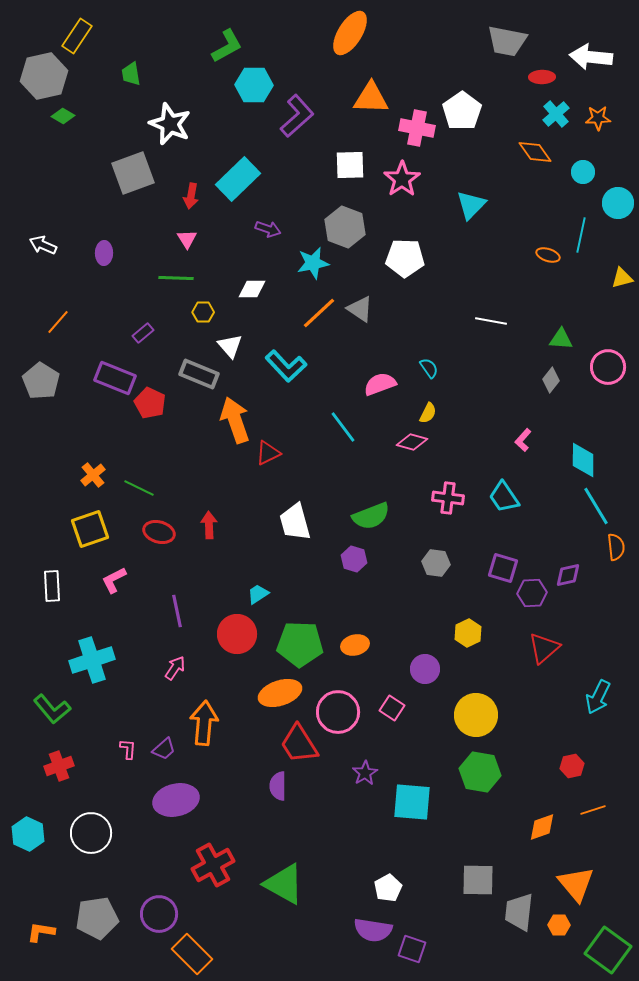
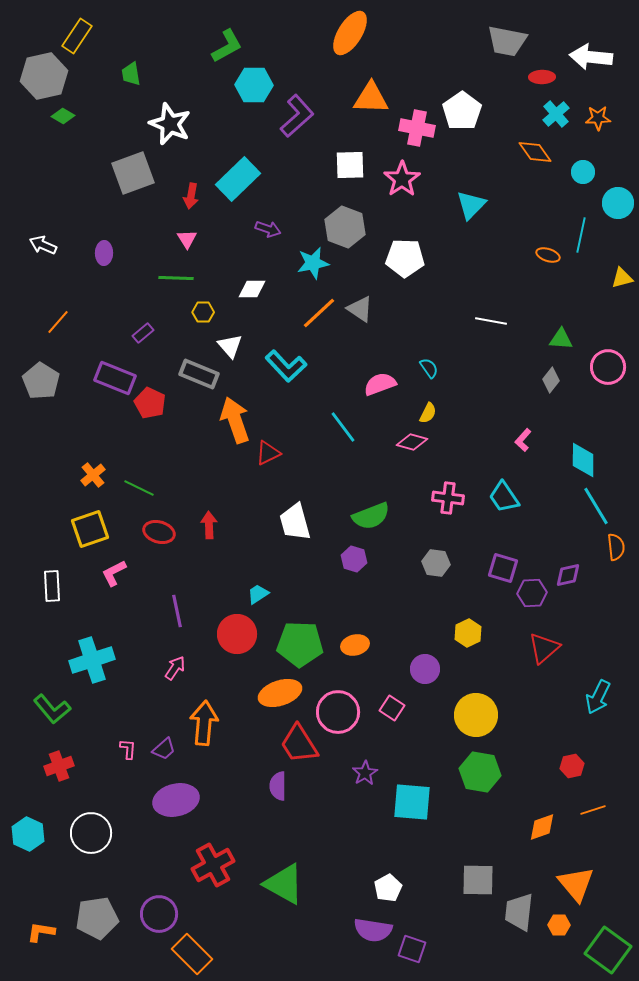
pink L-shape at (114, 580): moved 7 px up
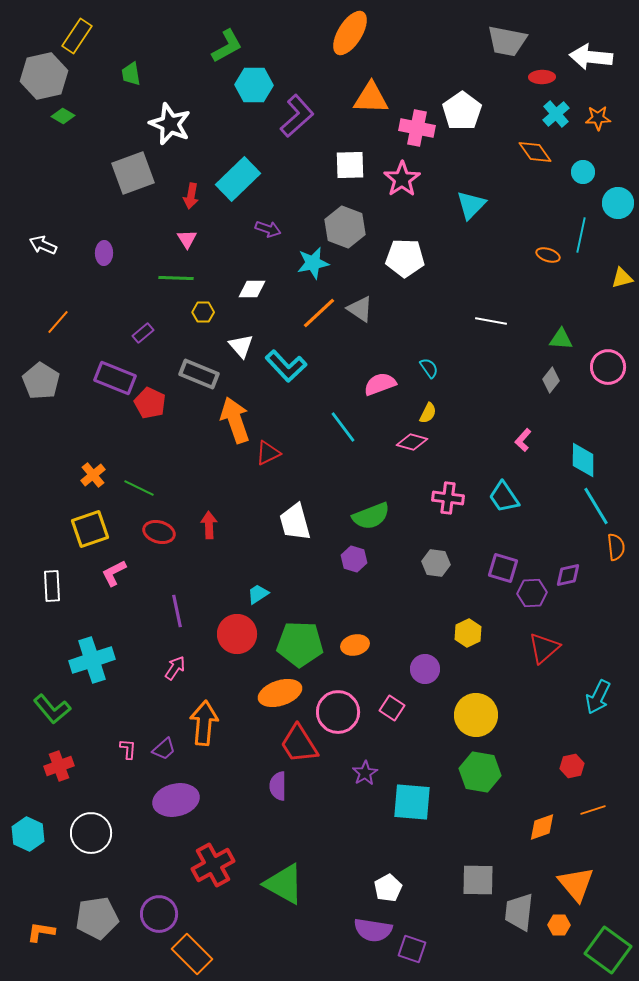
white triangle at (230, 346): moved 11 px right
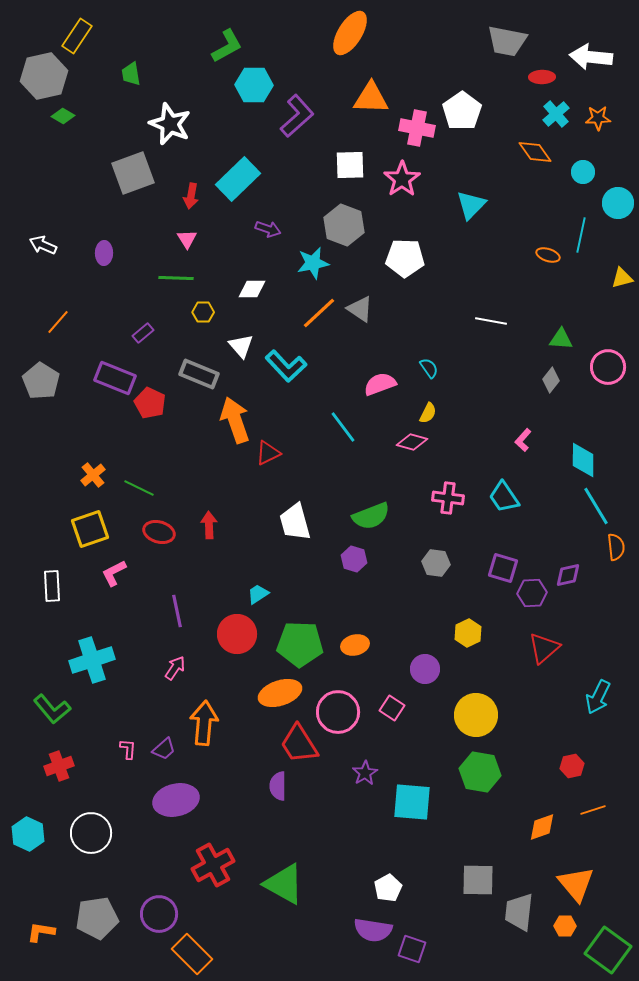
gray hexagon at (345, 227): moved 1 px left, 2 px up
orange hexagon at (559, 925): moved 6 px right, 1 px down
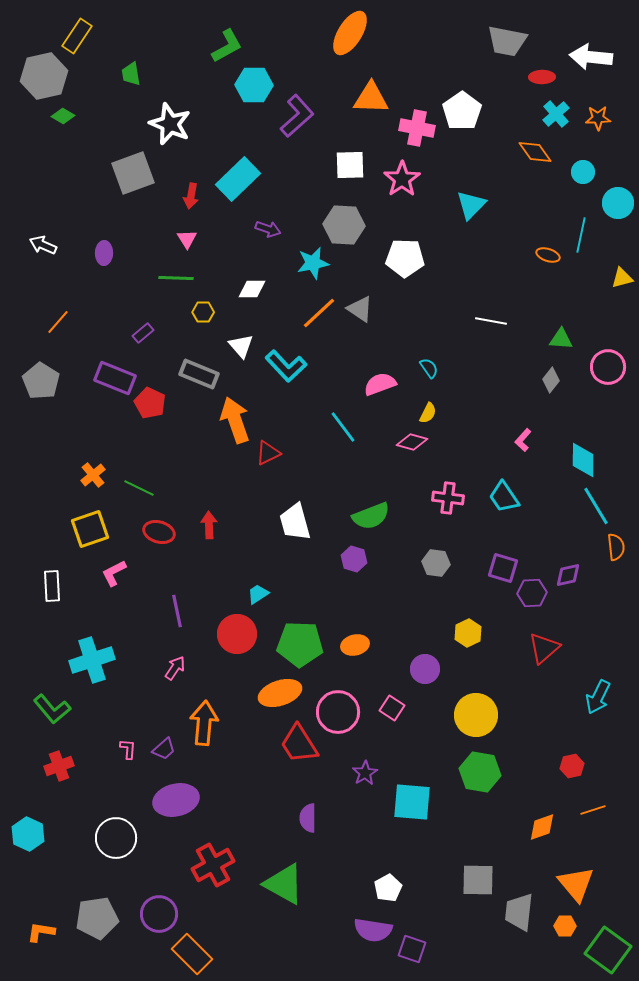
gray hexagon at (344, 225): rotated 18 degrees counterclockwise
purple semicircle at (278, 786): moved 30 px right, 32 px down
white circle at (91, 833): moved 25 px right, 5 px down
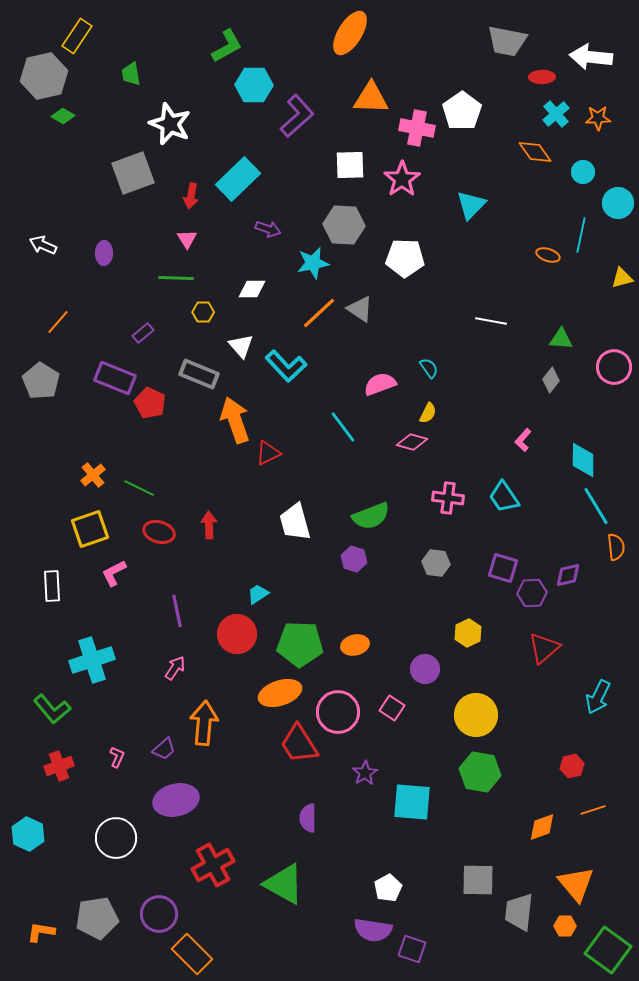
pink circle at (608, 367): moved 6 px right
pink L-shape at (128, 749): moved 11 px left, 8 px down; rotated 20 degrees clockwise
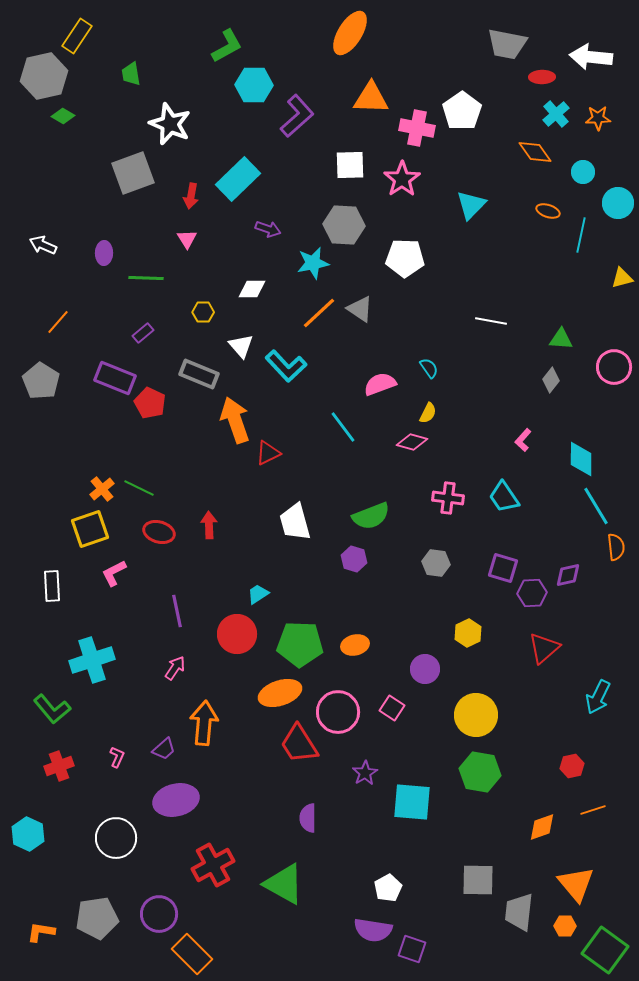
gray trapezoid at (507, 41): moved 3 px down
orange ellipse at (548, 255): moved 44 px up
green line at (176, 278): moved 30 px left
cyan diamond at (583, 460): moved 2 px left, 1 px up
orange cross at (93, 475): moved 9 px right, 14 px down
green square at (608, 950): moved 3 px left
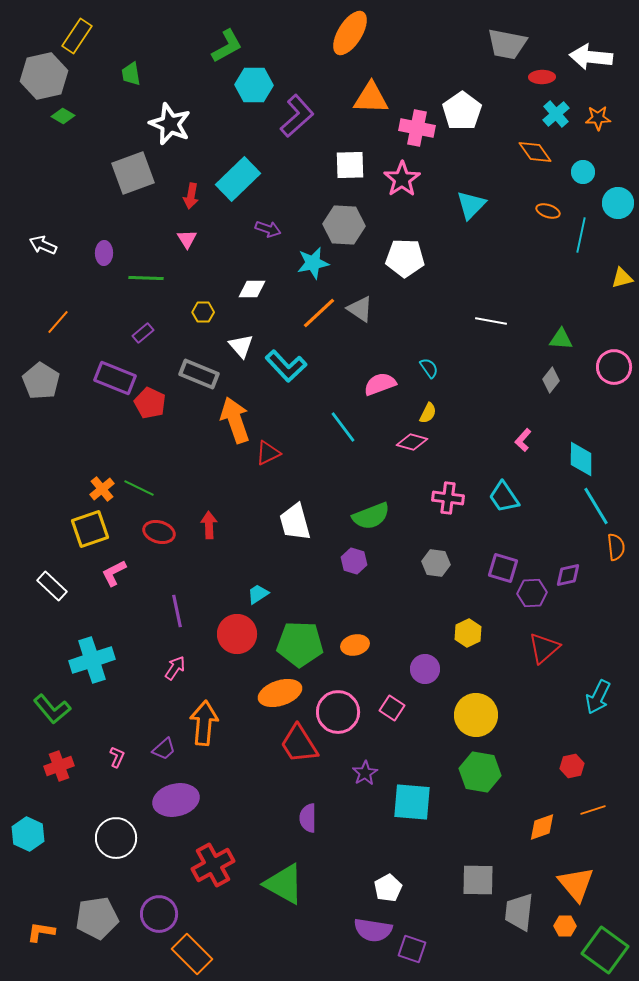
purple hexagon at (354, 559): moved 2 px down
white rectangle at (52, 586): rotated 44 degrees counterclockwise
